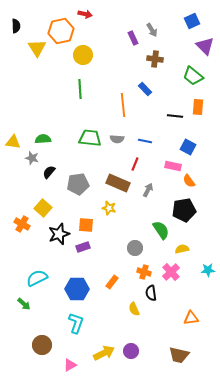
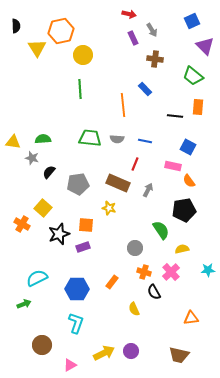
red arrow at (85, 14): moved 44 px right
black semicircle at (151, 293): moved 3 px right, 1 px up; rotated 21 degrees counterclockwise
green arrow at (24, 304): rotated 64 degrees counterclockwise
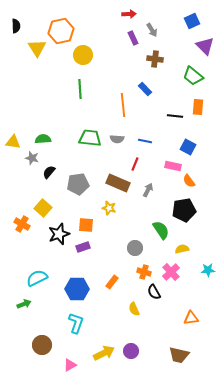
red arrow at (129, 14): rotated 16 degrees counterclockwise
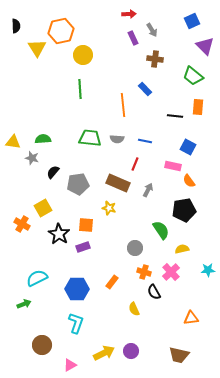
black semicircle at (49, 172): moved 4 px right
yellow square at (43, 208): rotated 18 degrees clockwise
black star at (59, 234): rotated 20 degrees counterclockwise
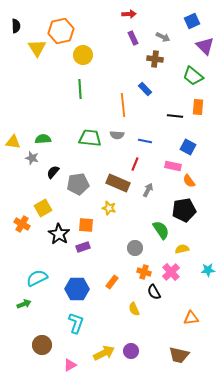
gray arrow at (152, 30): moved 11 px right, 7 px down; rotated 32 degrees counterclockwise
gray semicircle at (117, 139): moved 4 px up
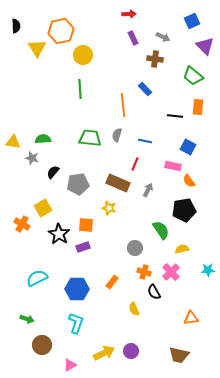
gray semicircle at (117, 135): rotated 104 degrees clockwise
green arrow at (24, 304): moved 3 px right, 15 px down; rotated 40 degrees clockwise
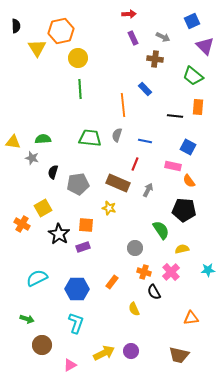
yellow circle at (83, 55): moved 5 px left, 3 px down
black semicircle at (53, 172): rotated 24 degrees counterclockwise
black pentagon at (184, 210): rotated 15 degrees clockwise
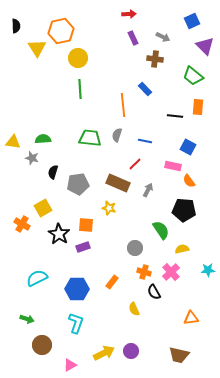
red line at (135, 164): rotated 24 degrees clockwise
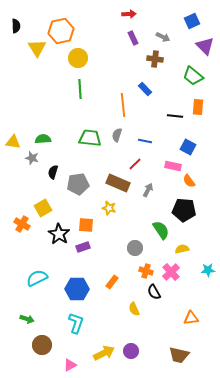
orange cross at (144, 272): moved 2 px right, 1 px up
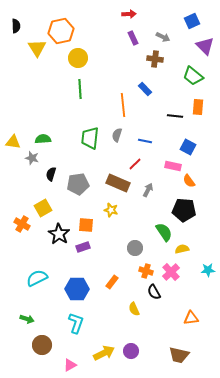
green trapezoid at (90, 138): rotated 90 degrees counterclockwise
black semicircle at (53, 172): moved 2 px left, 2 px down
yellow star at (109, 208): moved 2 px right, 2 px down
green semicircle at (161, 230): moved 3 px right, 2 px down
